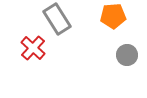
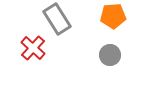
gray circle: moved 17 px left
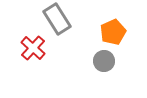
orange pentagon: moved 16 px down; rotated 20 degrees counterclockwise
gray circle: moved 6 px left, 6 px down
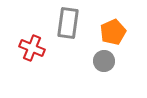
gray rectangle: moved 11 px right, 4 px down; rotated 40 degrees clockwise
red cross: moved 1 px left; rotated 20 degrees counterclockwise
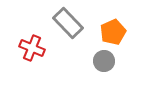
gray rectangle: rotated 52 degrees counterclockwise
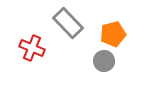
orange pentagon: moved 2 px down; rotated 10 degrees clockwise
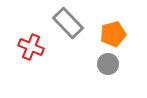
red cross: moved 1 px left, 1 px up
gray circle: moved 4 px right, 3 px down
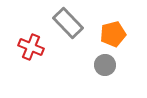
gray circle: moved 3 px left, 1 px down
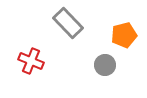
orange pentagon: moved 11 px right, 1 px down
red cross: moved 14 px down
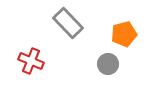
orange pentagon: moved 1 px up
gray circle: moved 3 px right, 1 px up
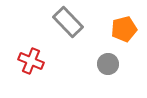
gray rectangle: moved 1 px up
orange pentagon: moved 5 px up
